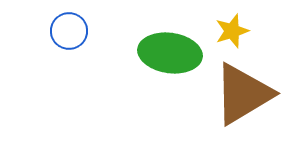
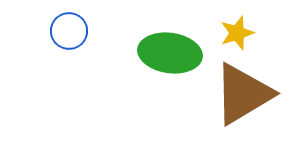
yellow star: moved 5 px right, 2 px down
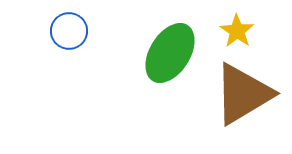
yellow star: moved 2 px up; rotated 20 degrees counterclockwise
green ellipse: rotated 66 degrees counterclockwise
